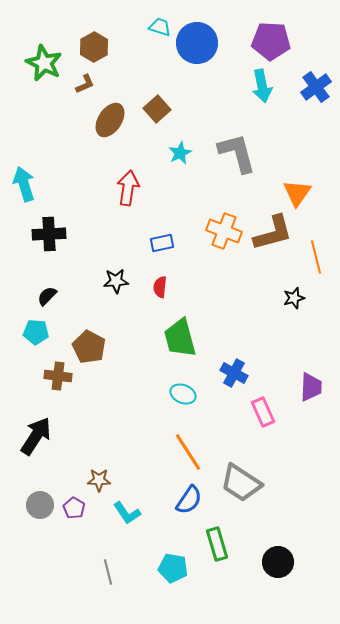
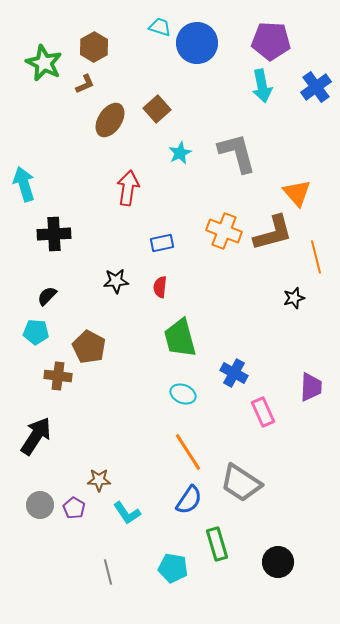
orange triangle at (297, 193): rotated 16 degrees counterclockwise
black cross at (49, 234): moved 5 px right
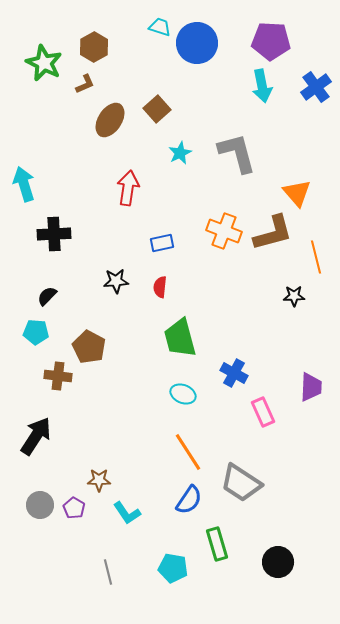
black star at (294, 298): moved 2 px up; rotated 15 degrees clockwise
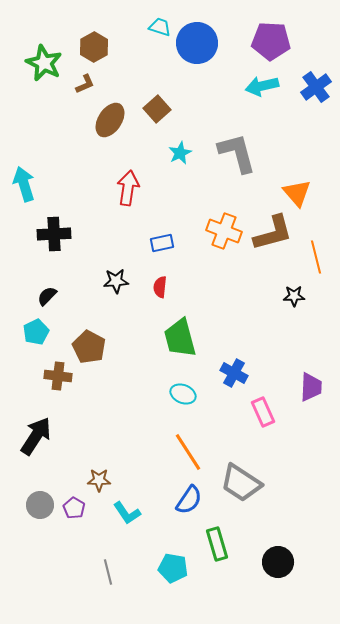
cyan arrow at (262, 86): rotated 88 degrees clockwise
cyan pentagon at (36, 332): rotated 30 degrees counterclockwise
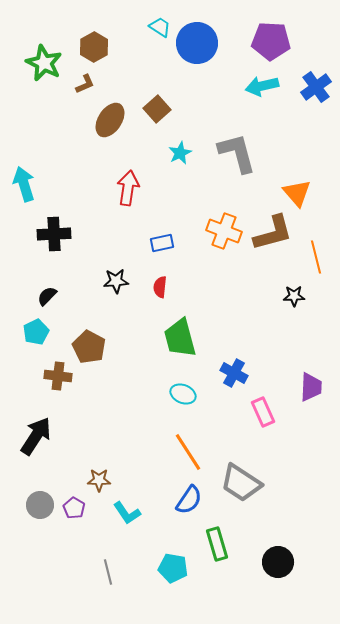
cyan trapezoid at (160, 27): rotated 15 degrees clockwise
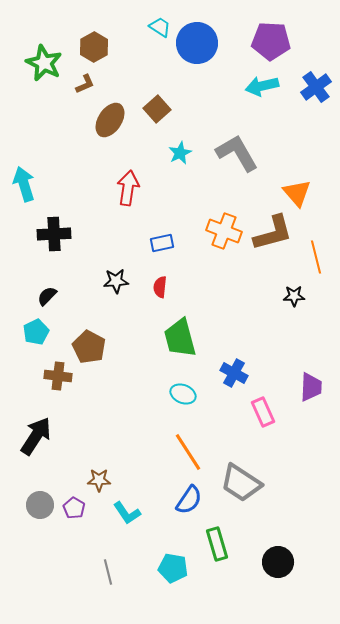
gray L-shape at (237, 153): rotated 15 degrees counterclockwise
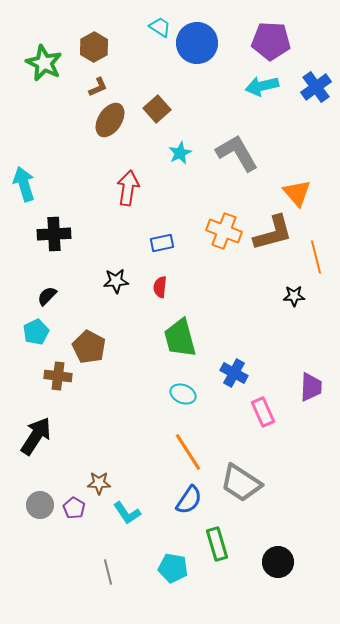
brown L-shape at (85, 84): moved 13 px right, 3 px down
brown star at (99, 480): moved 3 px down
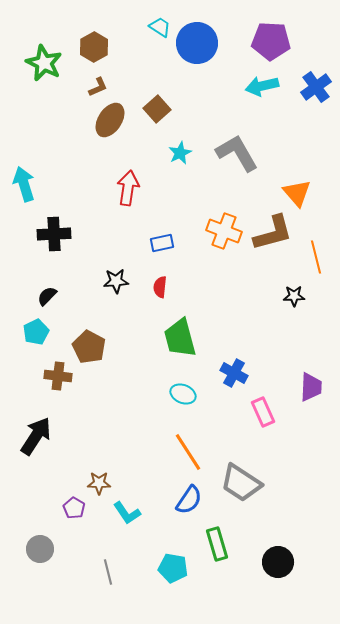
gray circle at (40, 505): moved 44 px down
